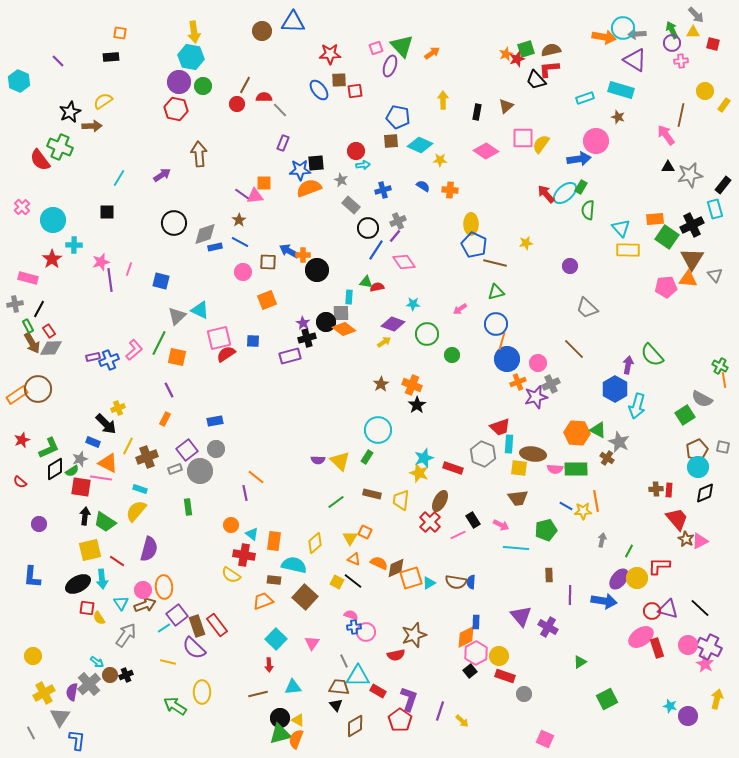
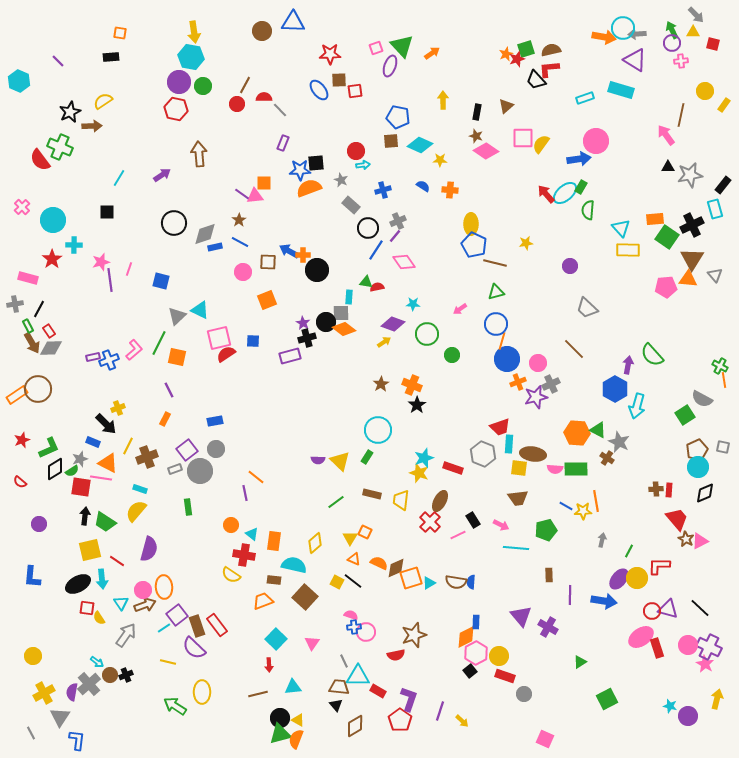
brown star at (618, 117): moved 142 px left, 19 px down
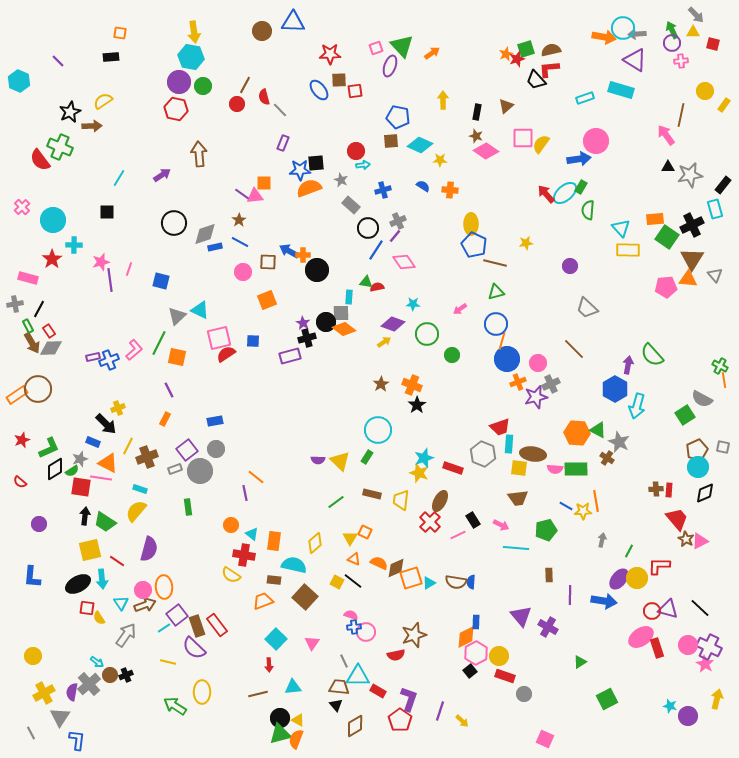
red semicircle at (264, 97): rotated 105 degrees counterclockwise
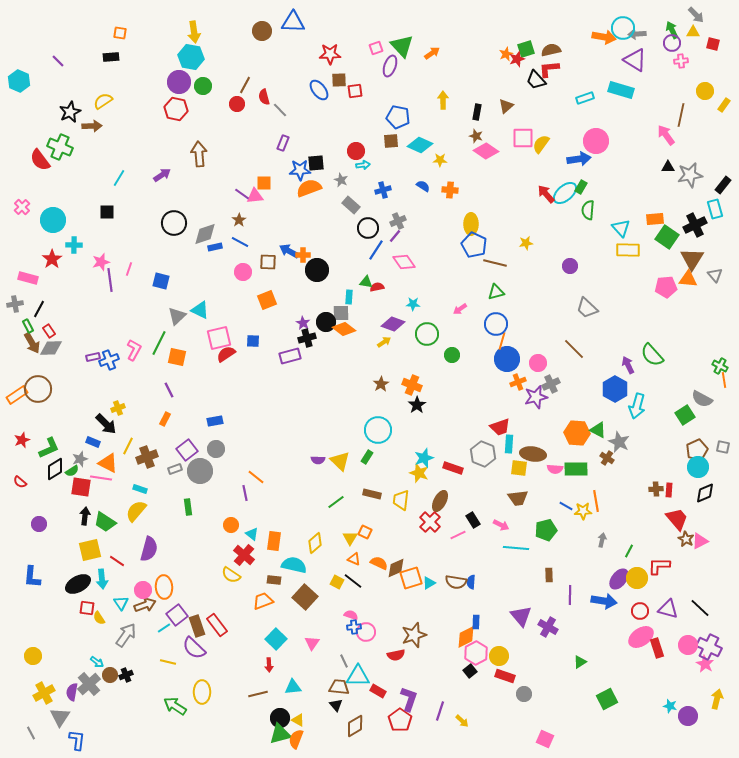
black cross at (692, 225): moved 3 px right
pink L-shape at (134, 350): rotated 20 degrees counterclockwise
purple arrow at (628, 365): rotated 36 degrees counterclockwise
red cross at (244, 555): rotated 30 degrees clockwise
red circle at (652, 611): moved 12 px left
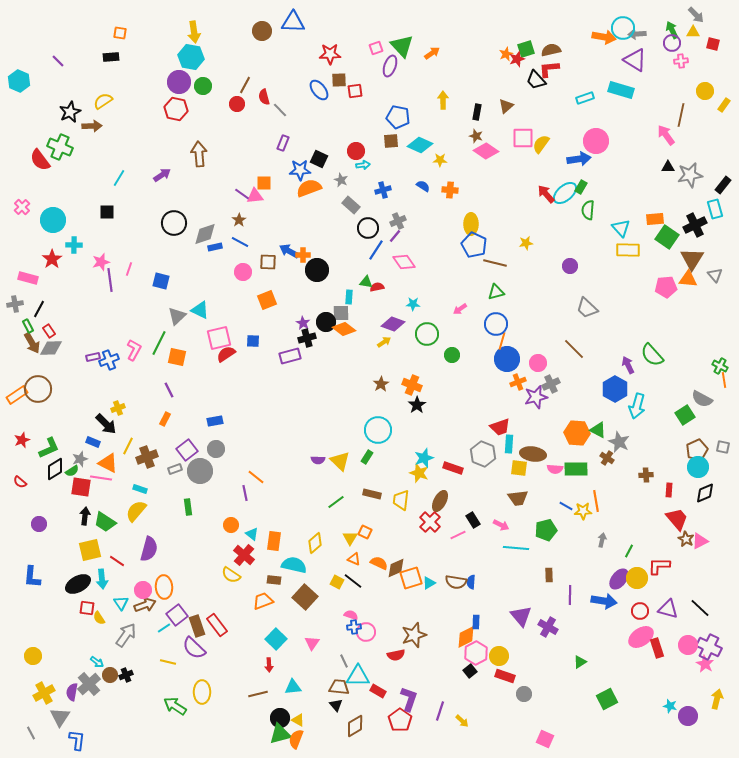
black square at (316, 163): moved 3 px right, 4 px up; rotated 30 degrees clockwise
brown cross at (656, 489): moved 10 px left, 14 px up
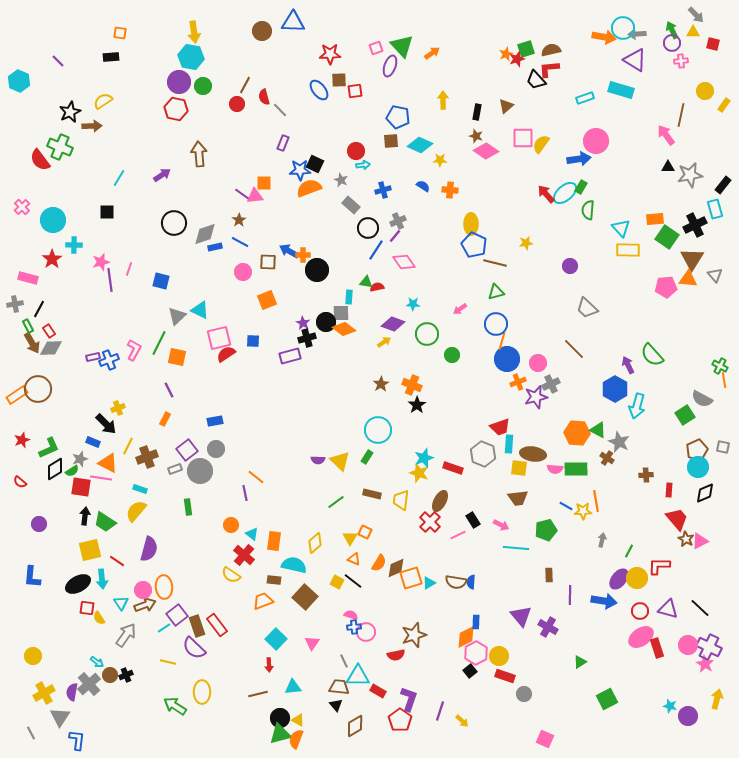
black square at (319, 159): moved 4 px left, 5 px down
orange semicircle at (379, 563): rotated 96 degrees clockwise
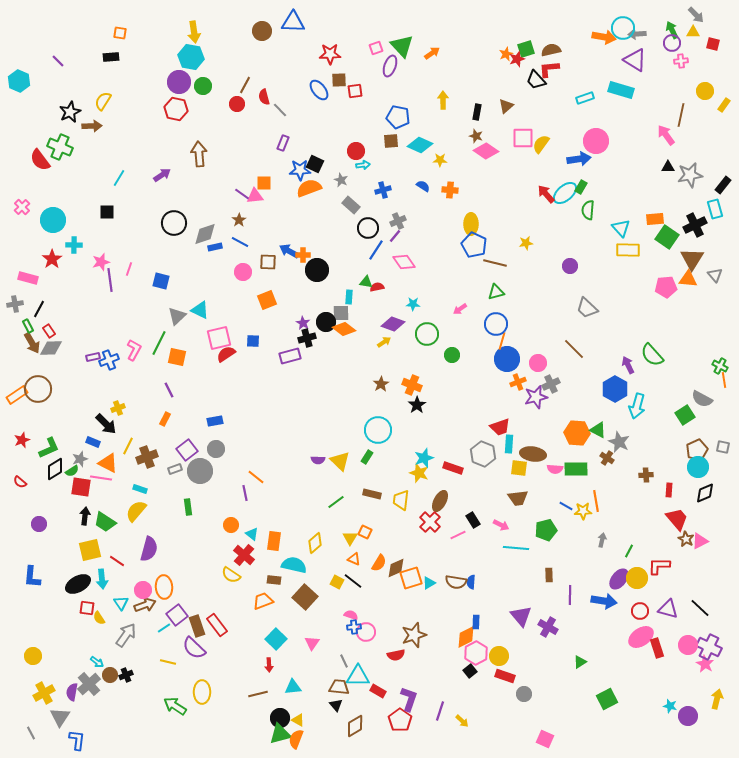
yellow semicircle at (103, 101): rotated 24 degrees counterclockwise
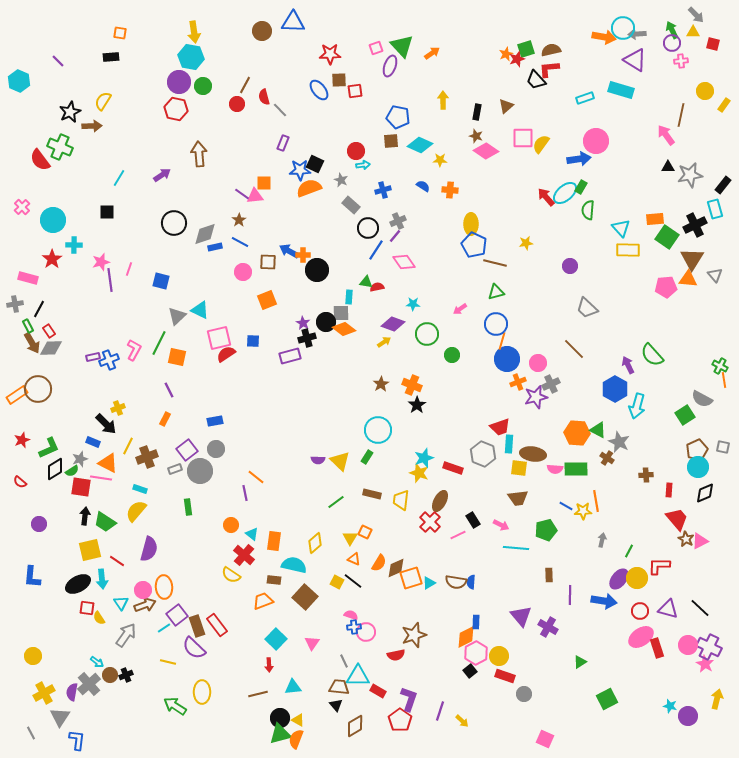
red arrow at (546, 194): moved 3 px down
